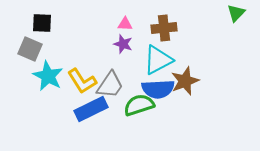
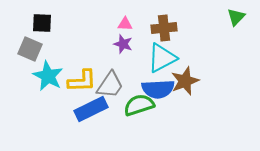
green triangle: moved 4 px down
cyan triangle: moved 4 px right, 2 px up
yellow L-shape: rotated 60 degrees counterclockwise
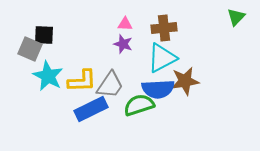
black square: moved 2 px right, 12 px down
brown star: rotated 12 degrees clockwise
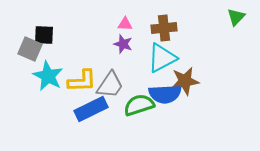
blue semicircle: moved 7 px right, 5 px down
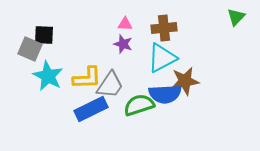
yellow L-shape: moved 5 px right, 3 px up
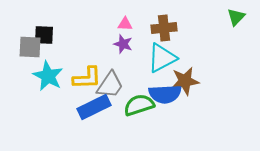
gray square: moved 2 px up; rotated 20 degrees counterclockwise
blue rectangle: moved 3 px right, 2 px up
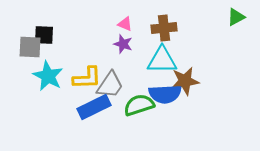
green triangle: rotated 18 degrees clockwise
pink triangle: rotated 21 degrees clockwise
cyan triangle: moved 2 px down; rotated 28 degrees clockwise
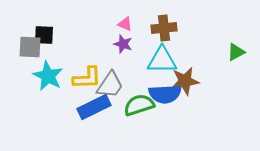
green triangle: moved 35 px down
